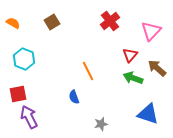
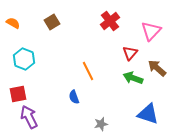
red triangle: moved 2 px up
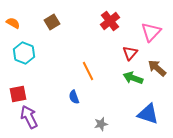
pink triangle: moved 1 px down
cyan hexagon: moved 6 px up
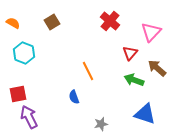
red cross: rotated 12 degrees counterclockwise
green arrow: moved 1 px right, 2 px down
blue triangle: moved 3 px left
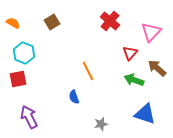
red square: moved 15 px up
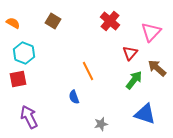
brown square: moved 1 px right, 1 px up; rotated 28 degrees counterclockwise
green arrow: rotated 108 degrees clockwise
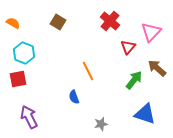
brown square: moved 5 px right, 1 px down
red triangle: moved 2 px left, 6 px up
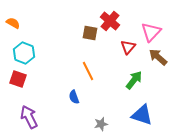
brown square: moved 32 px right, 11 px down; rotated 21 degrees counterclockwise
brown arrow: moved 1 px right, 11 px up
red square: rotated 30 degrees clockwise
blue triangle: moved 3 px left, 1 px down
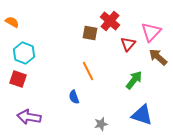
orange semicircle: moved 1 px left, 1 px up
red triangle: moved 3 px up
purple arrow: rotated 55 degrees counterclockwise
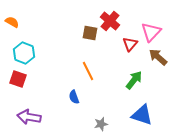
red triangle: moved 2 px right
